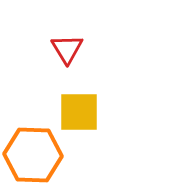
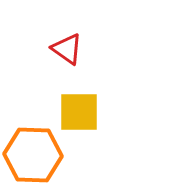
red triangle: rotated 24 degrees counterclockwise
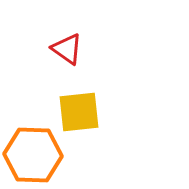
yellow square: rotated 6 degrees counterclockwise
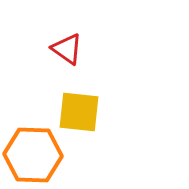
yellow square: rotated 12 degrees clockwise
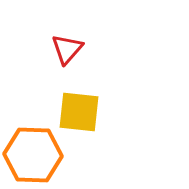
red triangle: rotated 36 degrees clockwise
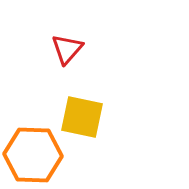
yellow square: moved 3 px right, 5 px down; rotated 6 degrees clockwise
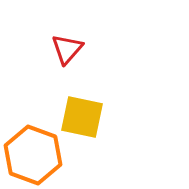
orange hexagon: rotated 18 degrees clockwise
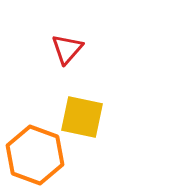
orange hexagon: moved 2 px right
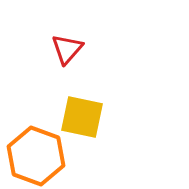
orange hexagon: moved 1 px right, 1 px down
